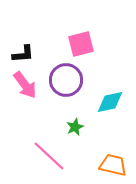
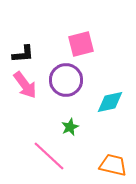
green star: moved 5 px left
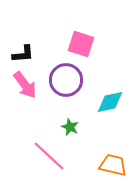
pink square: rotated 32 degrees clockwise
green star: rotated 24 degrees counterclockwise
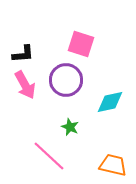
pink arrow: rotated 8 degrees clockwise
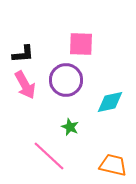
pink square: rotated 16 degrees counterclockwise
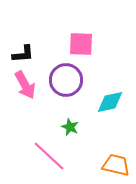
orange trapezoid: moved 3 px right
